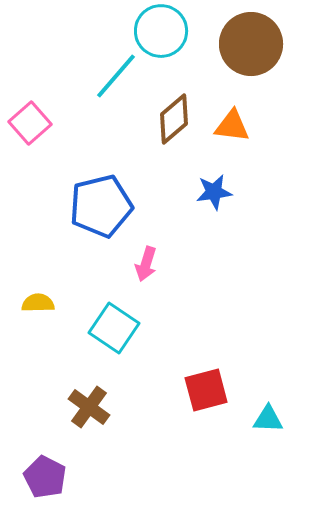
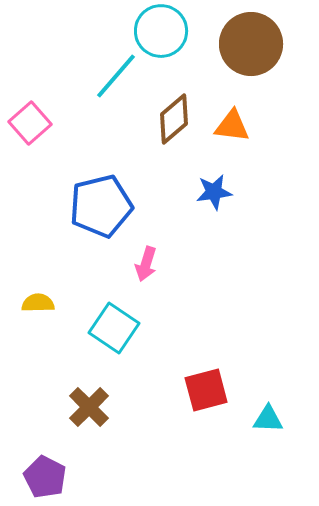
brown cross: rotated 9 degrees clockwise
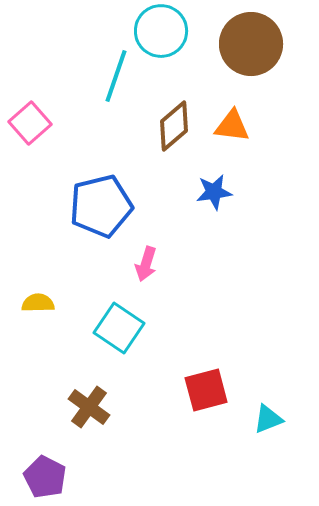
cyan line: rotated 22 degrees counterclockwise
brown diamond: moved 7 px down
cyan square: moved 5 px right
brown cross: rotated 9 degrees counterclockwise
cyan triangle: rotated 24 degrees counterclockwise
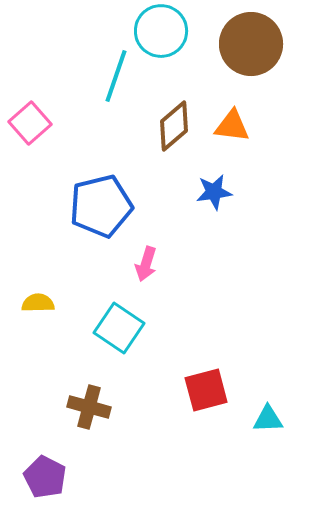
brown cross: rotated 21 degrees counterclockwise
cyan triangle: rotated 20 degrees clockwise
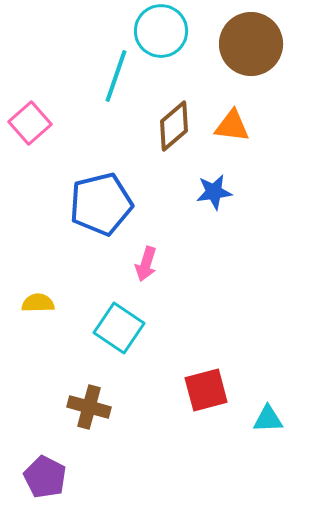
blue pentagon: moved 2 px up
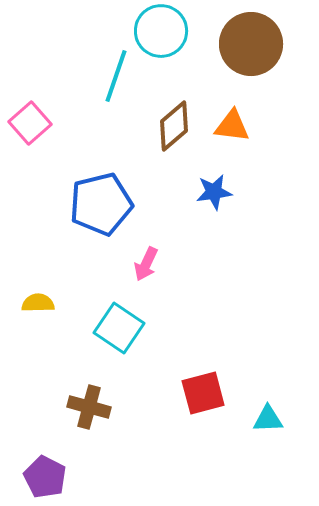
pink arrow: rotated 8 degrees clockwise
red square: moved 3 px left, 3 px down
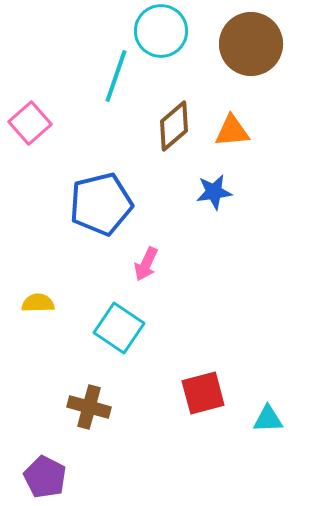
orange triangle: moved 5 px down; rotated 12 degrees counterclockwise
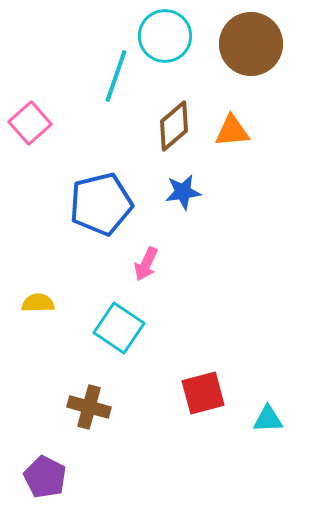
cyan circle: moved 4 px right, 5 px down
blue star: moved 31 px left
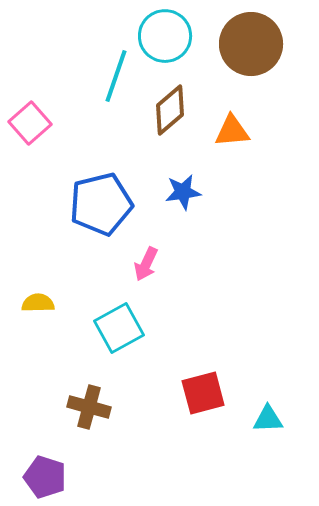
brown diamond: moved 4 px left, 16 px up
cyan square: rotated 27 degrees clockwise
purple pentagon: rotated 9 degrees counterclockwise
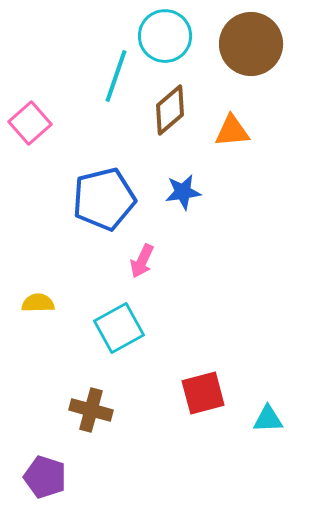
blue pentagon: moved 3 px right, 5 px up
pink arrow: moved 4 px left, 3 px up
brown cross: moved 2 px right, 3 px down
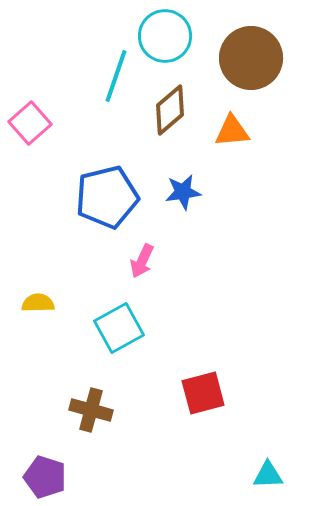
brown circle: moved 14 px down
blue pentagon: moved 3 px right, 2 px up
cyan triangle: moved 56 px down
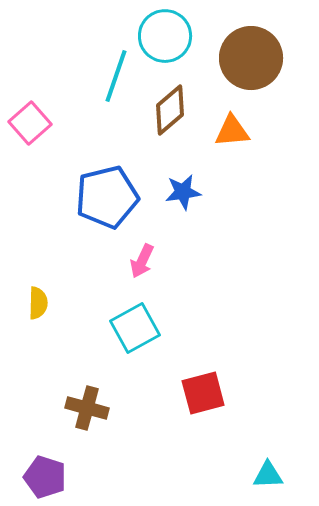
yellow semicircle: rotated 92 degrees clockwise
cyan square: moved 16 px right
brown cross: moved 4 px left, 2 px up
